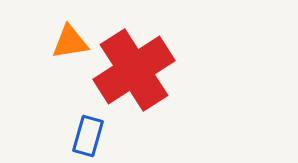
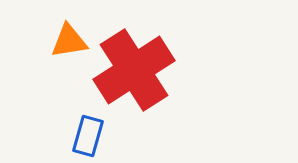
orange triangle: moved 1 px left, 1 px up
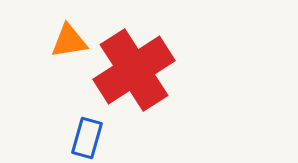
blue rectangle: moved 1 px left, 2 px down
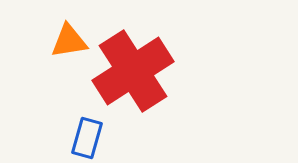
red cross: moved 1 px left, 1 px down
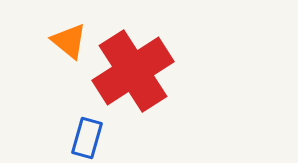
orange triangle: rotated 48 degrees clockwise
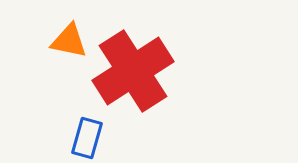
orange triangle: rotated 27 degrees counterclockwise
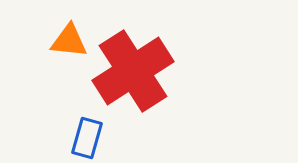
orange triangle: rotated 6 degrees counterclockwise
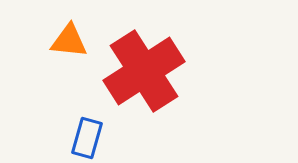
red cross: moved 11 px right
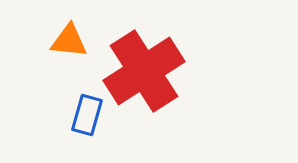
blue rectangle: moved 23 px up
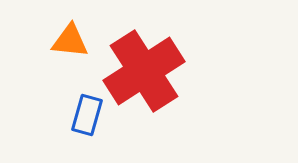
orange triangle: moved 1 px right
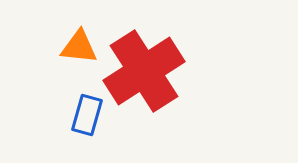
orange triangle: moved 9 px right, 6 px down
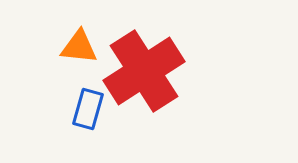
blue rectangle: moved 1 px right, 6 px up
